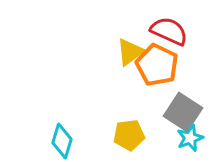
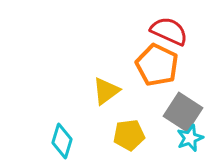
yellow triangle: moved 24 px left, 39 px down
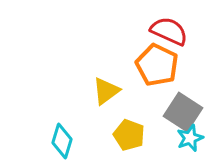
yellow pentagon: rotated 28 degrees clockwise
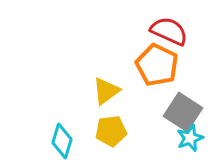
yellow pentagon: moved 18 px left, 4 px up; rotated 28 degrees counterclockwise
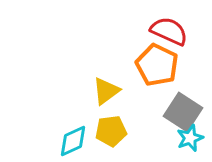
cyan diamond: moved 11 px right; rotated 48 degrees clockwise
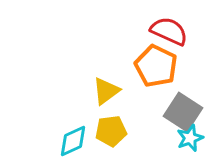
orange pentagon: moved 1 px left, 1 px down
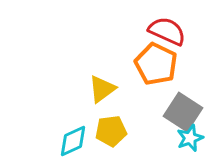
red semicircle: moved 2 px left
orange pentagon: moved 2 px up
yellow triangle: moved 4 px left, 2 px up
